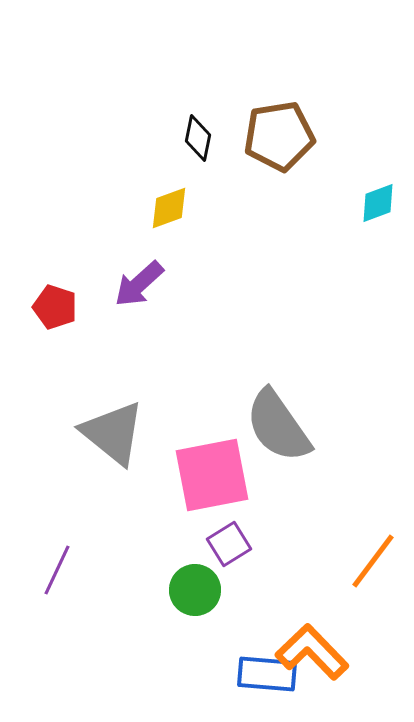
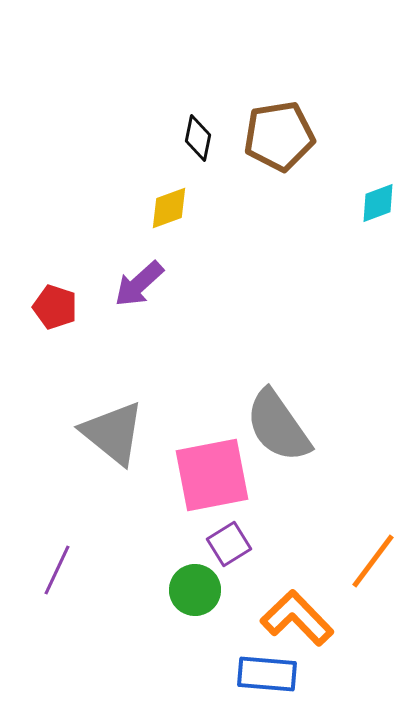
orange L-shape: moved 15 px left, 34 px up
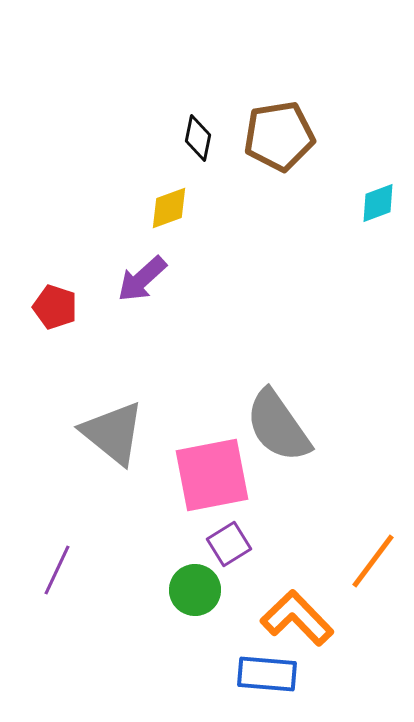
purple arrow: moved 3 px right, 5 px up
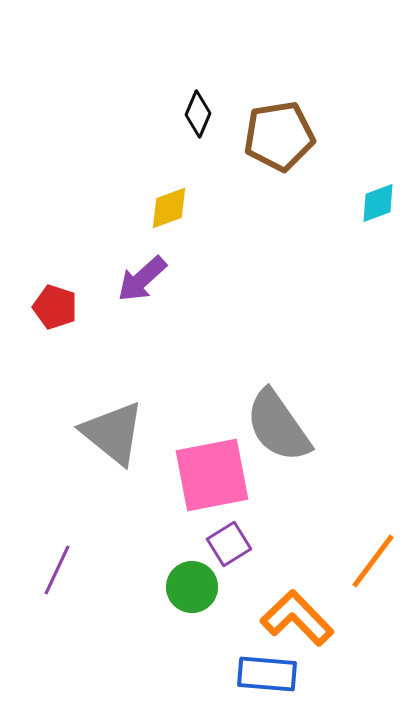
black diamond: moved 24 px up; rotated 12 degrees clockwise
green circle: moved 3 px left, 3 px up
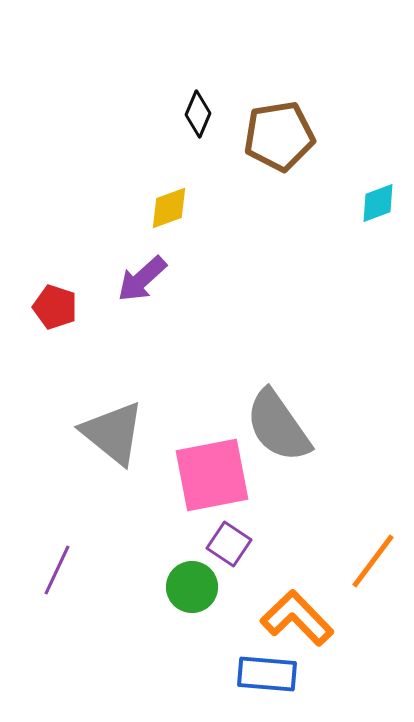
purple square: rotated 24 degrees counterclockwise
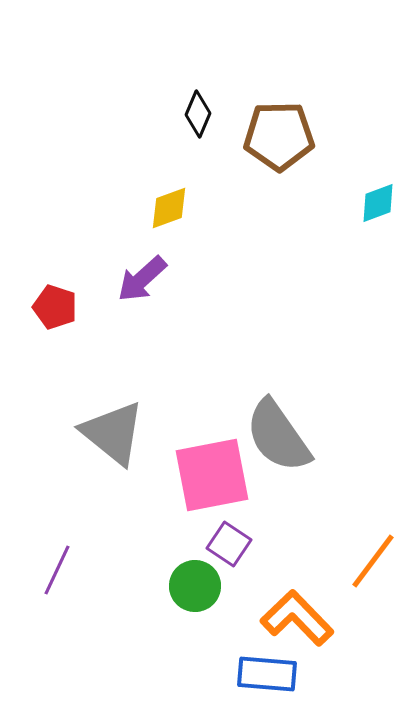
brown pentagon: rotated 8 degrees clockwise
gray semicircle: moved 10 px down
green circle: moved 3 px right, 1 px up
